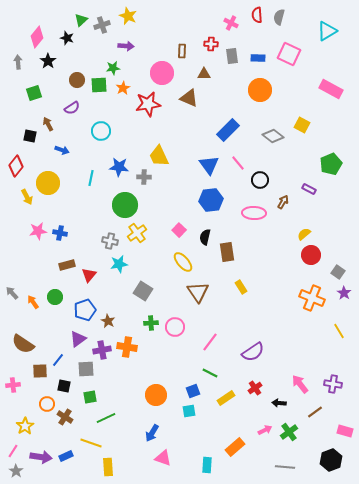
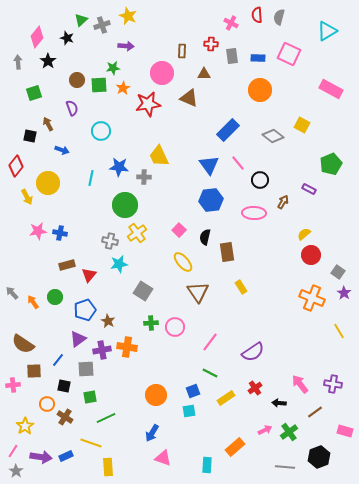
purple semicircle at (72, 108): rotated 77 degrees counterclockwise
brown square at (40, 371): moved 6 px left
black hexagon at (331, 460): moved 12 px left, 3 px up
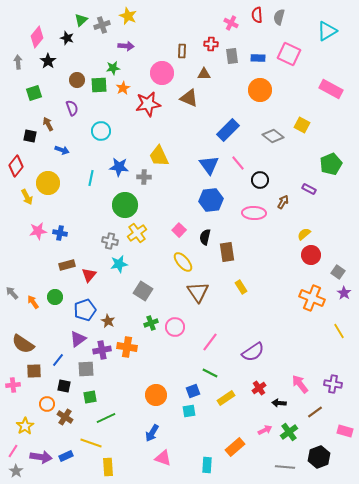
green cross at (151, 323): rotated 16 degrees counterclockwise
red cross at (255, 388): moved 4 px right
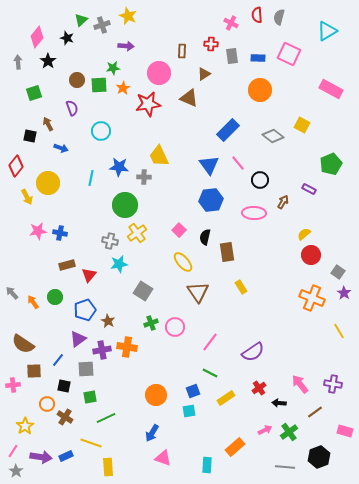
pink circle at (162, 73): moved 3 px left
brown triangle at (204, 74): rotated 32 degrees counterclockwise
blue arrow at (62, 150): moved 1 px left, 2 px up
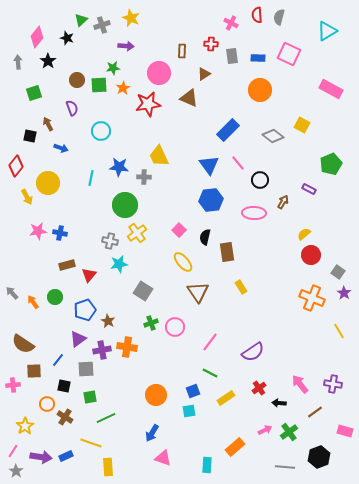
yellow star at (128, 16): moved 3 px right, 2 px down
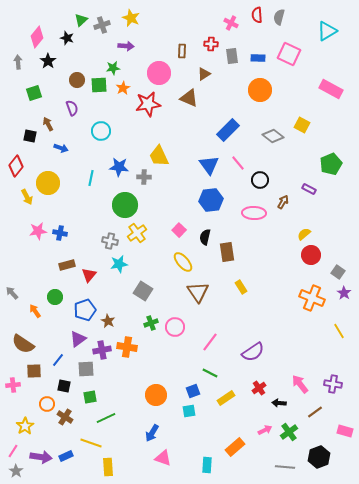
orange arrow at (33, 302): moved 2 px right, 9 px down
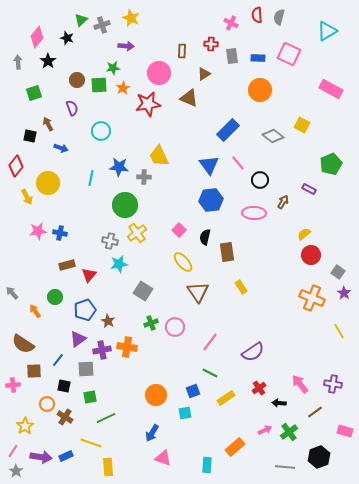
cyan square at (189, 411): moved 4 px left, 2 px down
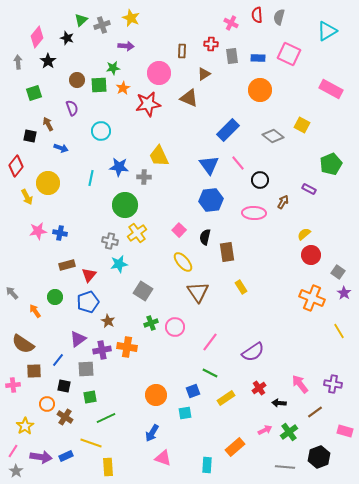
blue pentagon at (85, 310): moved 3 px right, 8 px up
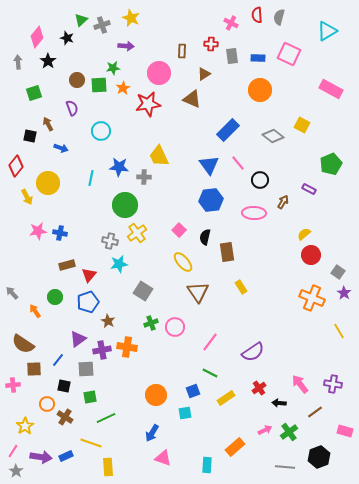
brown triangle at (189, 98): moved 3 px right, 1 px down
brown square at (34, 371): moved 2 px up
